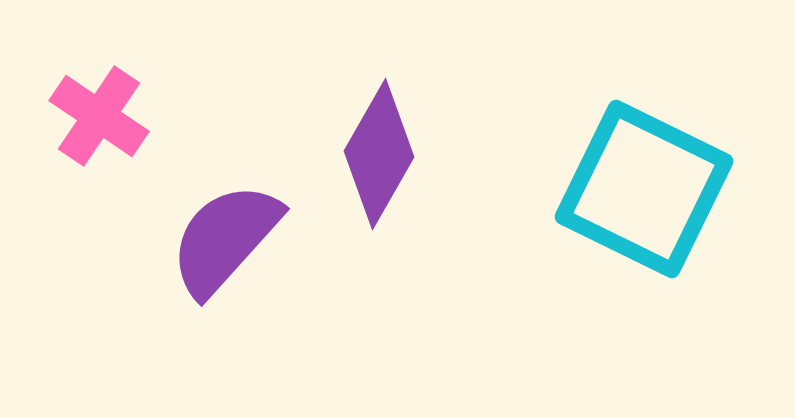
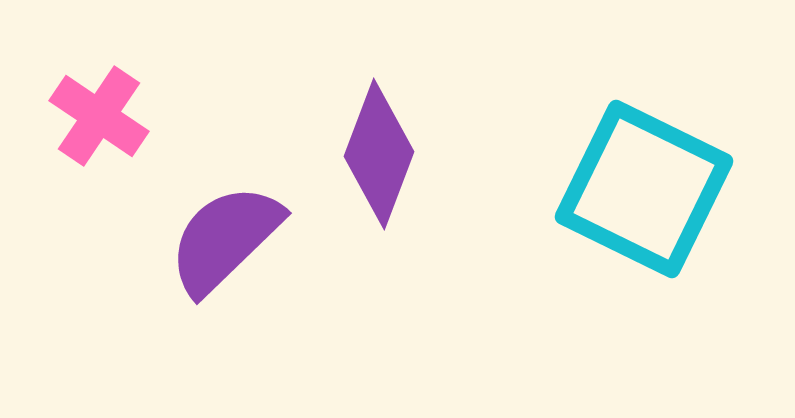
purple diamond: rotated 9 degrees counterclockwise
purple semicircle: rotated 4 degrees clockwise
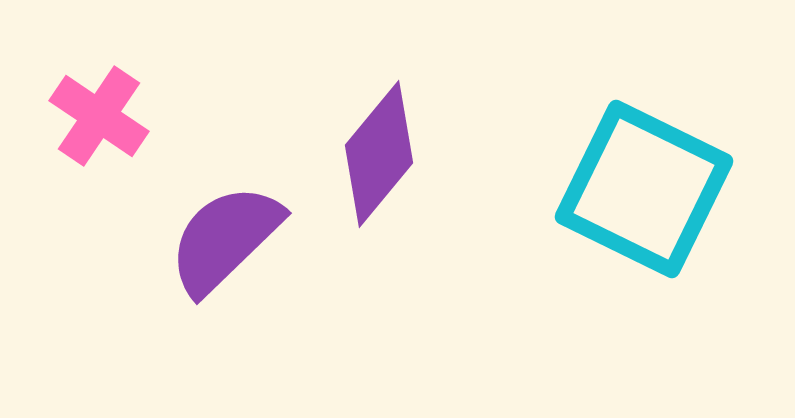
purple diamond: rotated 19 degrees clockwise
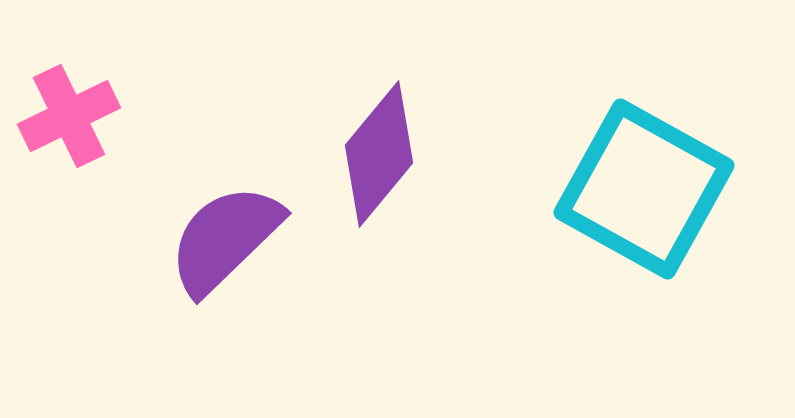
pink cross: moved 30 px left; rotated 30 degrees clockwise
cyan square: rotated 3 degrees clockwise
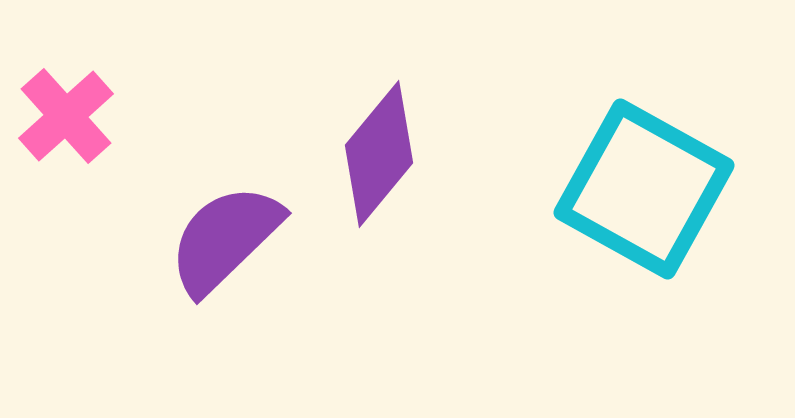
pink cross: moved 3 px left; rotated 16 degrees counterclockwise
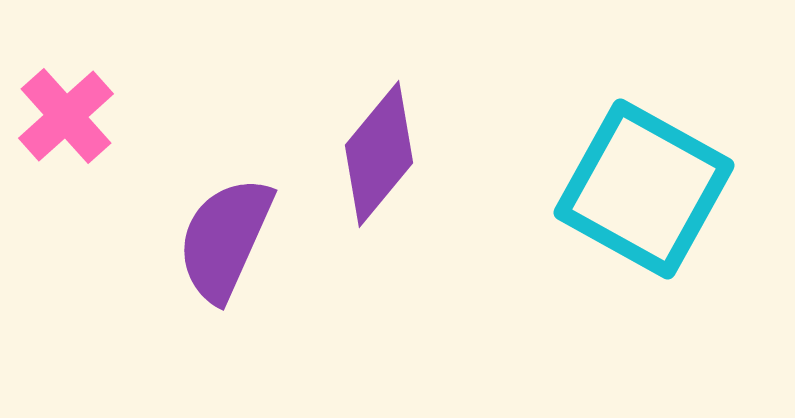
purple semicircle: rotated 22 degrees counterclockwise
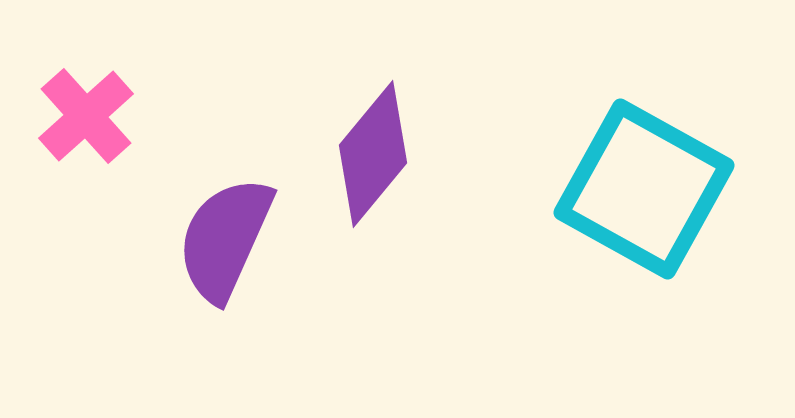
pink cross: moved 20 px right
purple diamond: moved 6 px left
